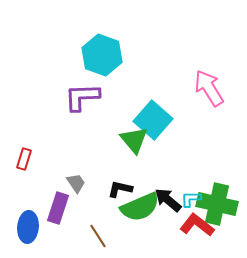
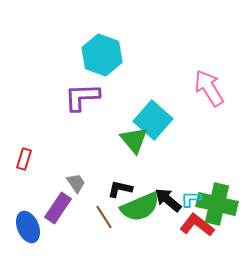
purple rectangle: rotated 16 degrees clockwise
blue ellipse: rotated 28 degrees counterclockwise
brown line: moved 6 px right, 19 px up
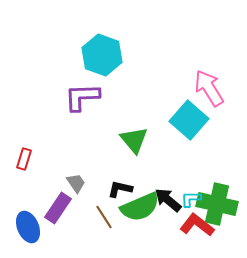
cyan square: moved 36 px right
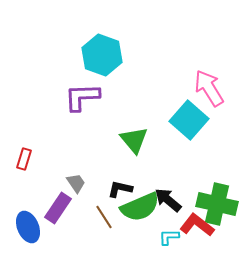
cyan L-shape: moved 22 px left, 38 px down
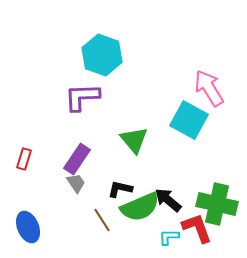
cyan square: rotated 12 degrees counterclockwise
purple rectangle: moved 19 px right, 49 px up
brown line: moved 2 px left, 3 px down
red L-shape: moved 3 px down; rotated 32 degrees clockwise
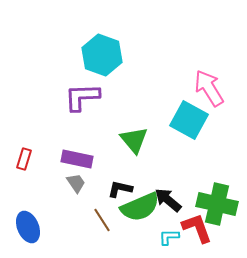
purple rectangle: rotated 68 degrees clockwise
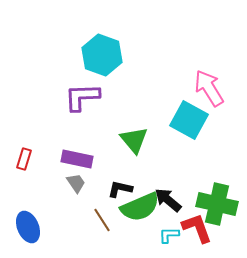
cyan L-shape: moved 2 px up
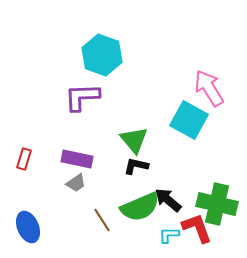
gray trapezoid: rotated 90 degrees clockwise
black L-shape: moved 16 px right, 23 px up
